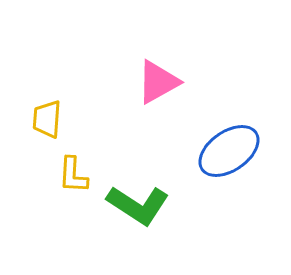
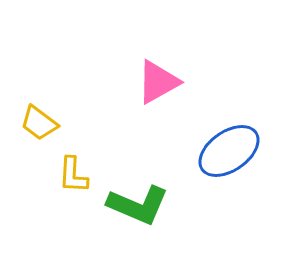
yellow trapezoid: moved 8 px left, 4 px down; rotated 57 degrees counterclockwise
green L-shape: rotated 10 degrees counterclockwise
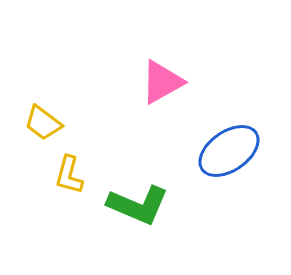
pink triangle: moved 4 px right
yellow trapezoid: moved 4 px right
yellow L-shape: moved 4 px left; rotated 12 degrees clockwise
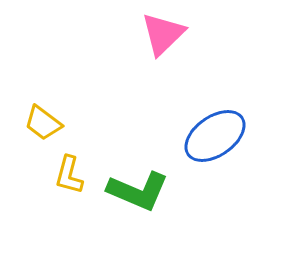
pink triangle: moved 1 px right, 48 px up; rotated 15 degrees counterclockwise
blue ellipse: moved 14 px left, 15 px up
green L-shape: moved 14 px up
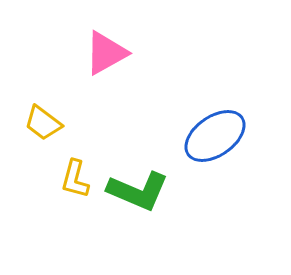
pink triangle: moved 57 px left, 19 px down; rotated 15 degrees clockwise
yellow L-shape: moved 6 px right, 4 px down
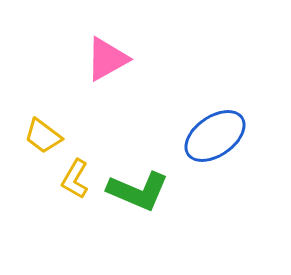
pink triangle: moved 1 px right, 6 px down
yellow trapezoid: moved 13 px down
yellow L-shape: rotated 15 degrees clockwise
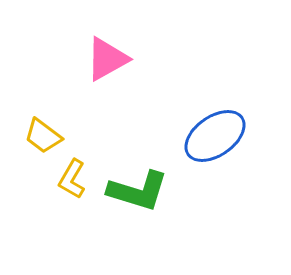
yellow L-shape: moved 3 px left
green L-shape: rotated 6 degrees counterclockwise
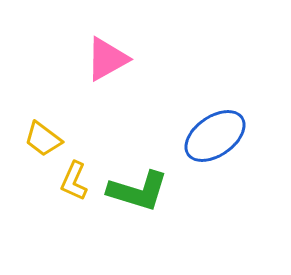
yellow trapezoid: moved 3 px down
yellow L-shape: moved 2 px right, 2 px down; rotated 6 degrees counterclockwise
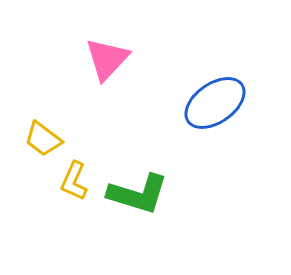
pink triangle: rotated 18 degrees counterclockwise
blue ellipse: moved 33 px up
green L-shape: moved 3 px down
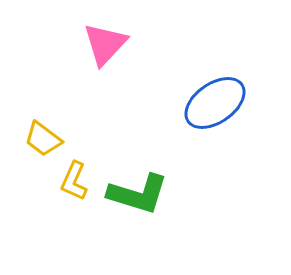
pink triangle: moved 2 px left, 15 px up
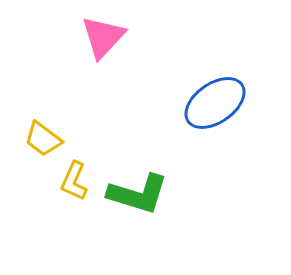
pink triangle: moved 2 px left, 7 px up
